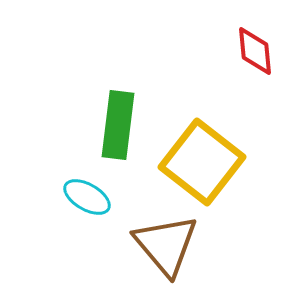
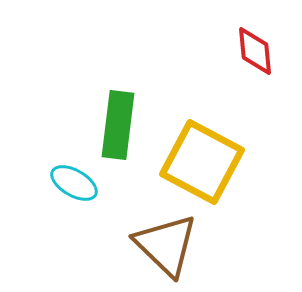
yellow square: rotated 10 degrees counterclockwise
cyan ellipse: moved 13 px left, 14 px up
brown triangle: rotated 6 degrees counterclockwise
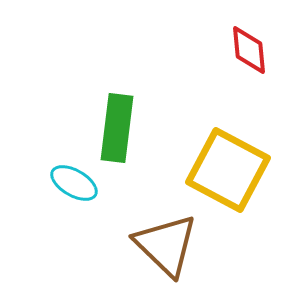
red diamond: moved 6 px left, 1 px up
green rectangle: moved 1 px left, 3 px down
yellow square: moved 26 px right, 8 px down
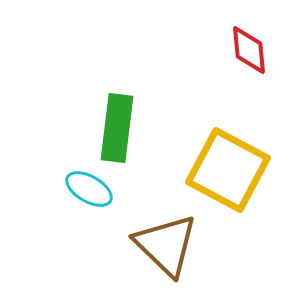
cyan ellipse: moved 15 px right, 6 px down
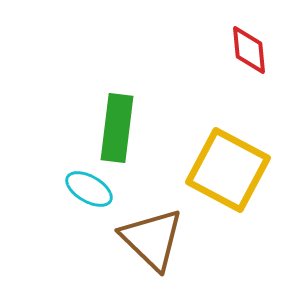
brown triangle: moved 14 px left, 6 px up
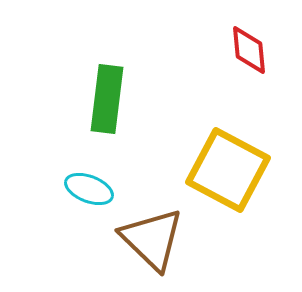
green rectangle: moved 10 px left, 29 px up
cyan ellipse: rotated 9 degrees counterclockwise
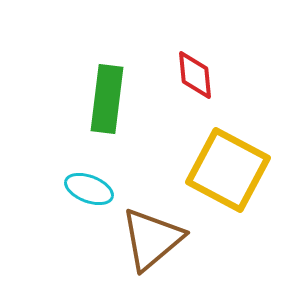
red diamond: moved 54 px left, 25 px down
brown triangle: rotated 36 degrees clockwise
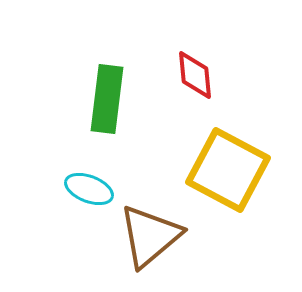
brown triangle: moved 2 px left, 3 px up
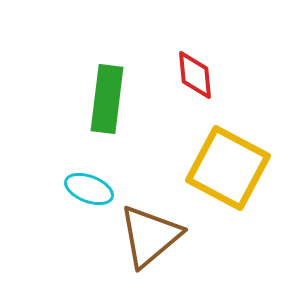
yellow square: moved 2 px up
